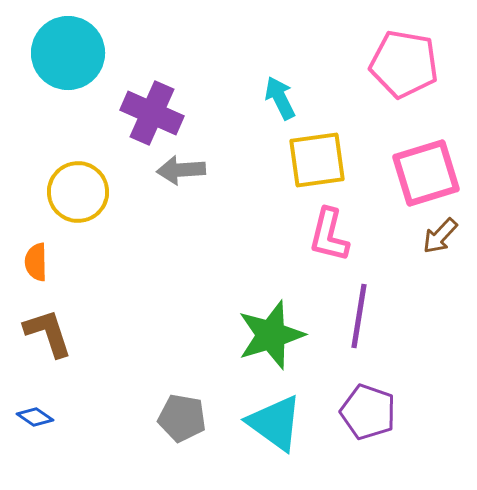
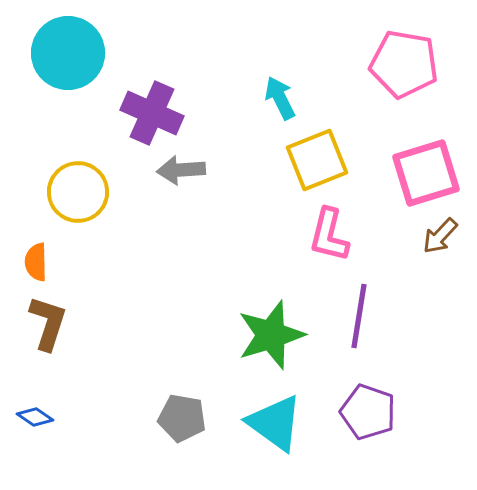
yellow square: rotated 14 degrees counterclockwise
brown L-shape: moved 10 px up; rotated 36 degrees clockwise
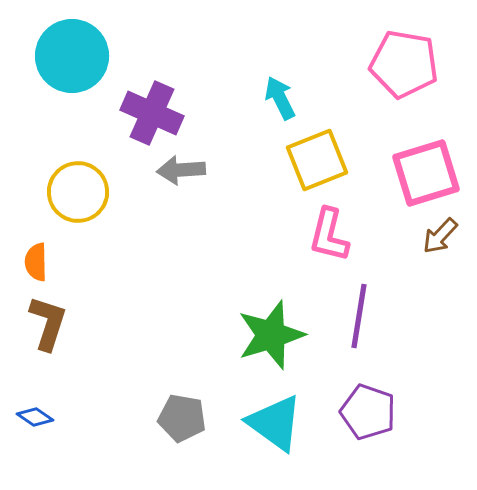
cyan circle: moved 4 px right, 3 px down
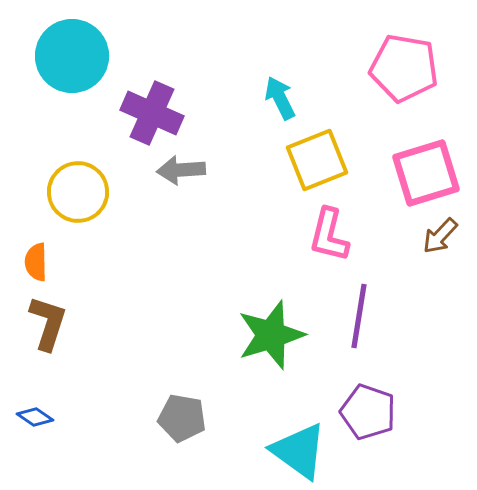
pink pentagon: moved 4 px down
cyan triangle: moved 24 px right, 28 px down
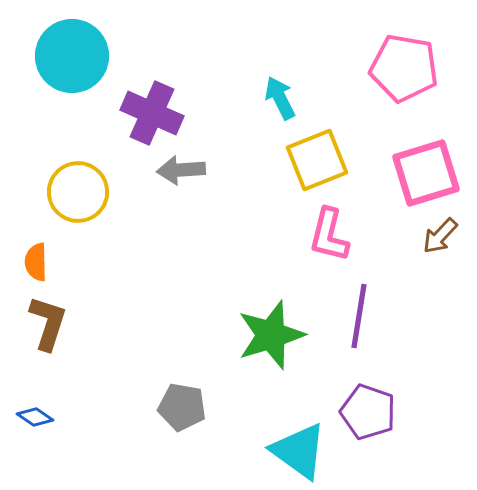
gray pentagon: moved 11 px up
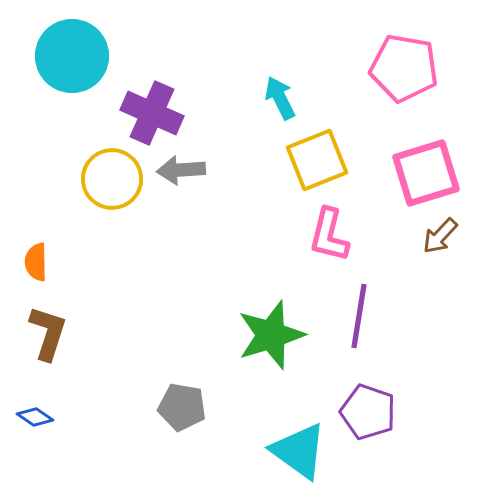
yellow circle: moved 34 px right, 13 px up
brown L-shape: moved 10 px down
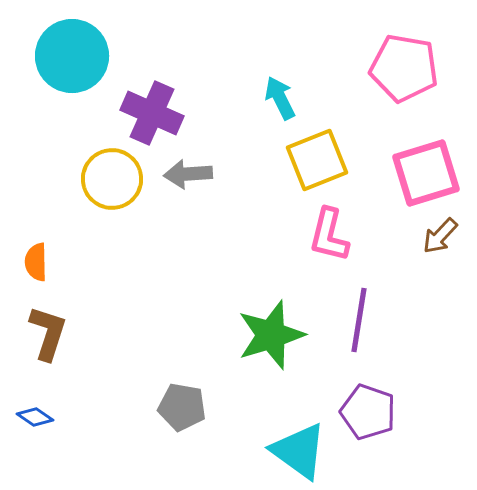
gray arrow: moved 7 px right, 4 px down
purple line: moved 4 px down
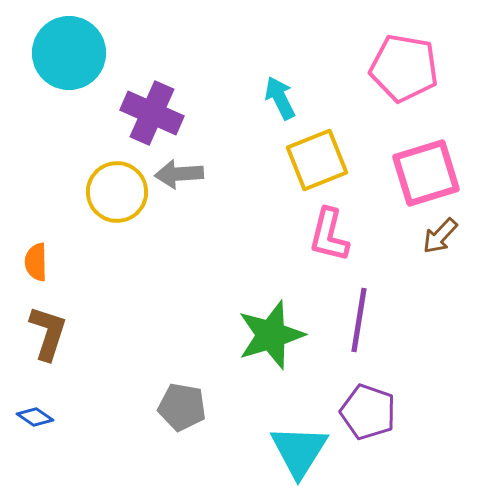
cyan circle: moved 3 px left, 3 px up
gray arrow: moved 9 px left
yellow circle: moved 5 px right, 13 px down
cyan triangle: rotated 26 degrees clockwise
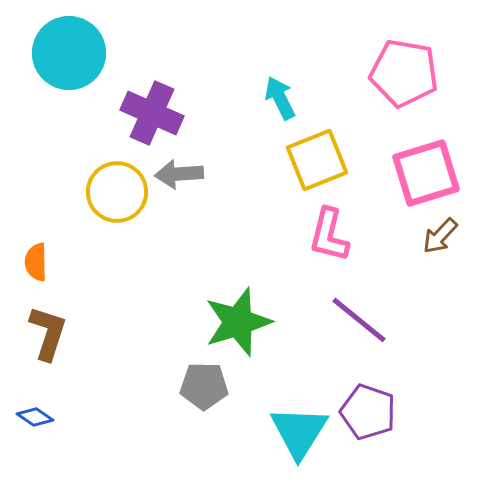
pink pentagon: moved 5 px down
purple line: rotated 60 degrees counterclockwise
green star: moved 33 px left, 13 px up
gray pentagon: moved 22 px right, 21 px up; rotated 9 degrees counterclockwise
cyan triangle: moved 19 px up
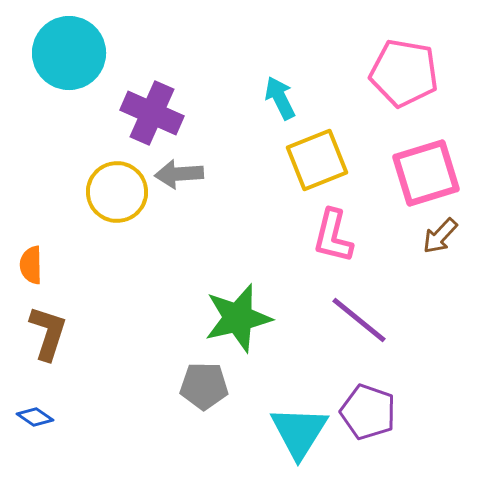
pink L-shape: moved 4 px right, 1 px down
orange semicircle: moved 5 px left, 3 px down
green star: moved 4 px up; rotated 4 degrees clockwise
